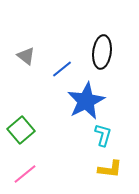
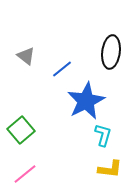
black ellipse: moved 9 px right
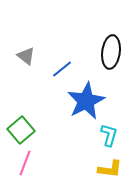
cyan L-shape: moved 6 px right
pink line: moved 11 px up; rotated 30 degrees counterclockwise
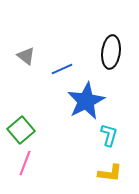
blue line: rotated 15 degrees clockwise
yellow L-shape: moved 4 px down
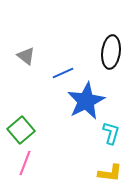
blue line: moved 1 px right, 4 px down
cyan L-shape: moved 2 px right, 2 px up
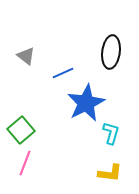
blue star: moved 2 px down
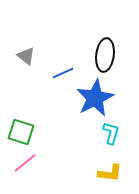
black ellipse: moved 6 px left, 3 px down
blue star: moved 9 px right, 5 px up
green square: moved 2 px down; rotated 32 degrees counterclockwise
pink line: rotated 30 degrees clockwise
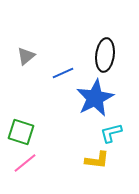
gray triangle: rotated 42 degrees clockwise
cyan L-shape: rotated 120 degrees counterclockwise
yellow L-shape: moved 13 px left, 13 px up
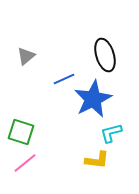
black ellipse: rotated 24 degrees counterclockwise
blue line: moved 1 px right, 6 px down
blue star: moved 2 px left, 1 px down
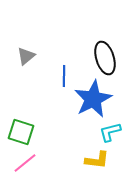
black ellipse: moved 3 px down
blue line: moved 3 px up; rotated 65 degrees counterclockwise
cyan L-shape: moved 1 px left, 1 px up
